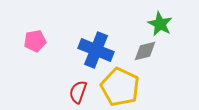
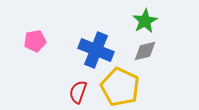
green star: moved 15 px left, 3 px up; rotated 15 degrees clockwise
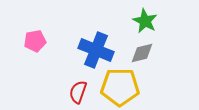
green star: rotated 15 degrees counterclockwise
gray diamond: moved 3 px left, 2 px down
yellow pentagon: rotated 24 degrees counterclockwise
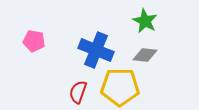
pink pentagon: moved 1 px left; rotated 20 degrees clockwise
gray diamond: moved 3 px right, 2 px down; rotated 20 degrees clockwise
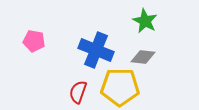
gray diamond: moved 2 px left, 2 px down
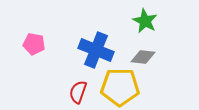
pink pentagon: moved 3 px down
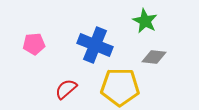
pink pentagon: rotated 15 degrees counterclockwise
blue cross: moved 1 px left, 5 px up
gray diamond: moved 11 px right
red semicircle: moved 12 px left, 3 px up; rotated 30 degrees clockwise
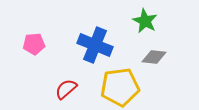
yellow pentagon: rotated 9 degrees counterclockwise
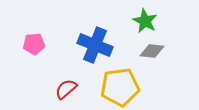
gray diamond: moved 2 px left, 6 px up
